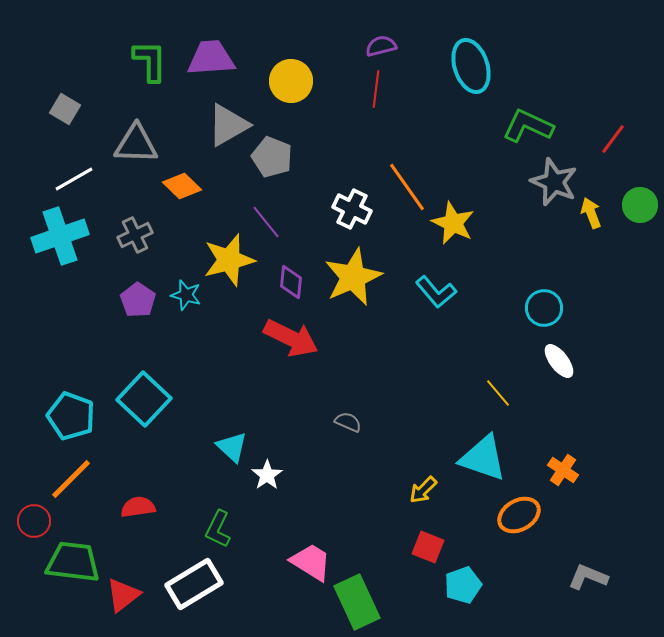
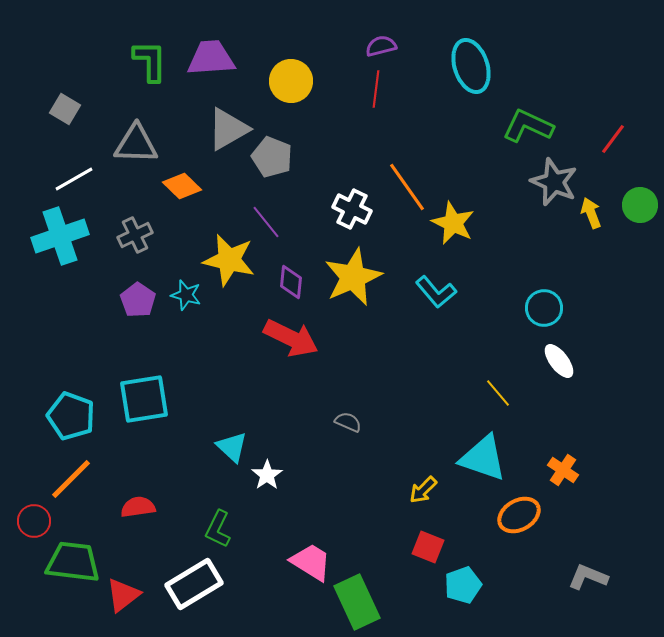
gray triangle at (228, 125): moved 4 px down
yellow star at (229, 260): rotated 28 degrees clockwise
cyan square at (144, 399): rotated 38 degrees clockwise
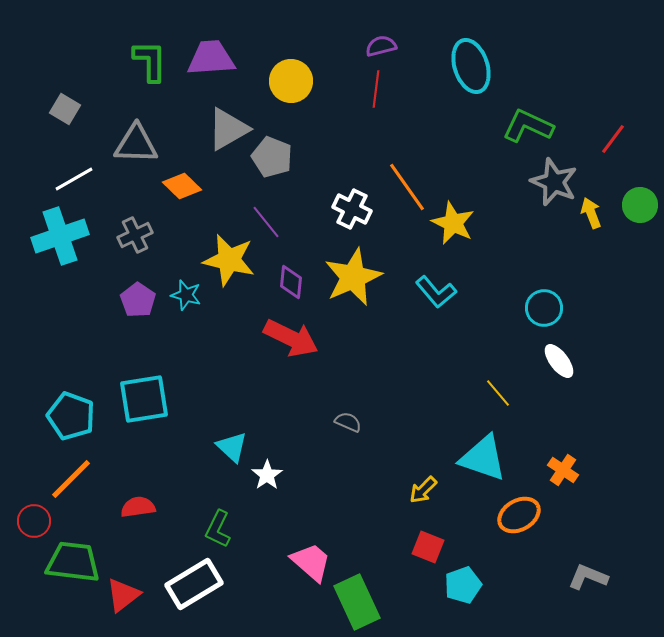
pink trapezoid at (311, 562): rotated 9 degrees clockwise
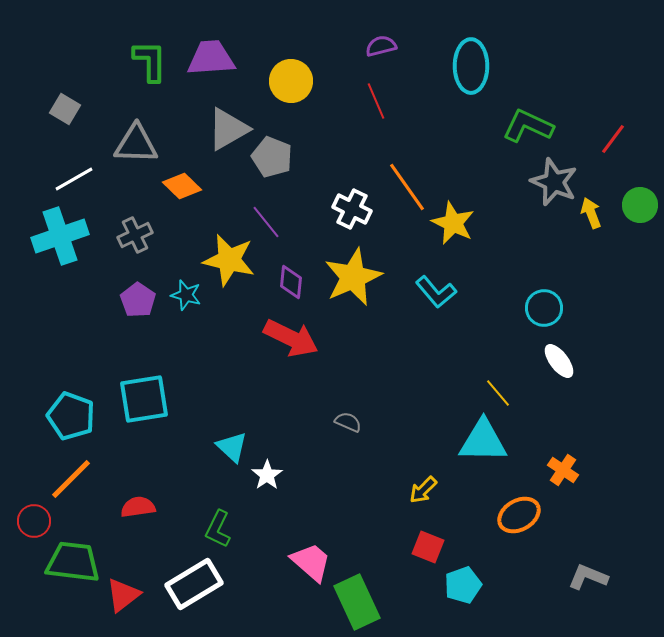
cyan ellipse at (471, 66): rotated 18 degrees clockwise
red line at (376, 89): moved 12 px down; rotated 30 degrees counterclockwise
cyan triangle at (483, 458): moved 17 px up; rotated 18 degrees counterclockwise
